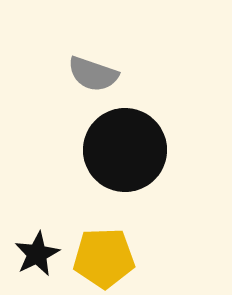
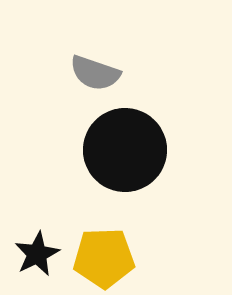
gray semicircle: moved 2 px right, 1 px up
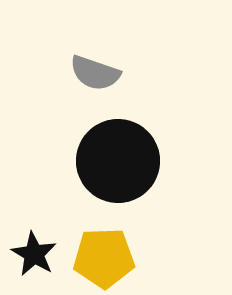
black circle: moved 7 px left, 11 px down
black star: moved 3 px left; rotated 15 degrees counterclockwise
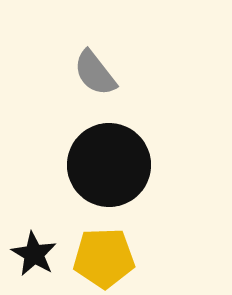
gray semicircle: rotated 33 degrees clockwise
black circle: moved 9 px left, 4 px down
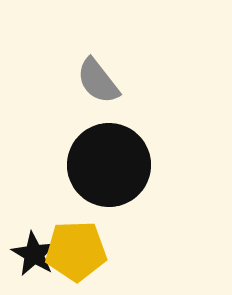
gray semicircle: moved 3 px right, 8 px down
yellow pentagon: moved 28 px left, 7 px up
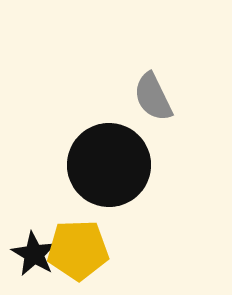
gray semicircle: moved 55 px right, 16 px down; rotated 12 degrees clockwise
yellow pentagon: moved 2 px right, 1 px up
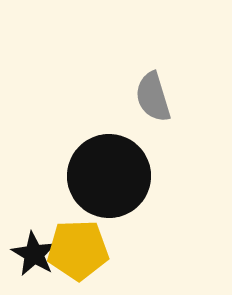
gray semicircle: rotated 9 degrees clockwise
black circle: moved 11 px down
